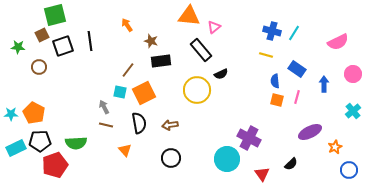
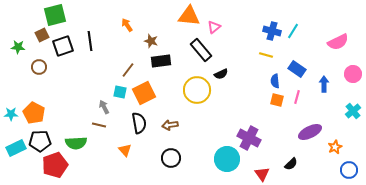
cyan line at (294, 33): moved 1 px left, 2 px up
brown line at (106, 125): moved 7 px left
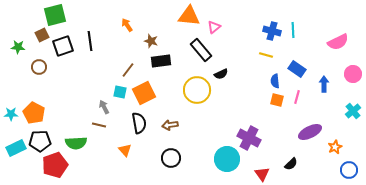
cyan line at (293, 31): moved 1 px up; rotated 35 degrees counterclockwise
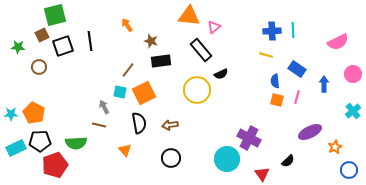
blue cross at (272, 31): rotated 18 degrees counterclockwise
black semicircle at (291, 164): moved 3 px left, 3 px up
